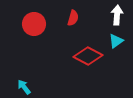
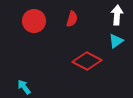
red semicircle: moved 1 px left, 1 px down
red circle: moved 3 px up
red diamond: moved 1 px left, 5 px down
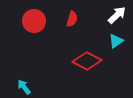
white arrow: rotated 42 degrees clockwise
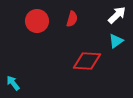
red circle: moved 3 px right
red diamond: rotated 24 degrees counterclockwise
cyan arrow: moved 11 px left, 4 px up
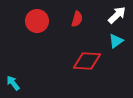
red semicircle: moved 5 px right
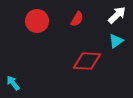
red semicircle: rotated 14 degrees clockwise
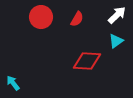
red circle: moved 4 px right, 4 px up
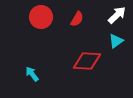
cyan arrow: moved 19 px right, 9 px up
